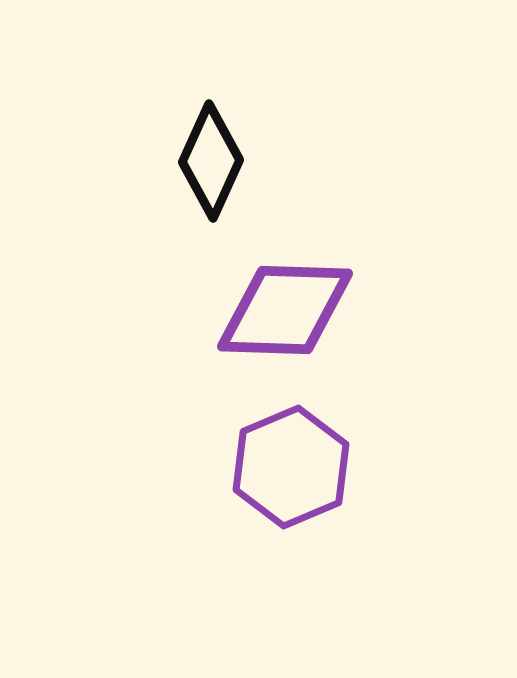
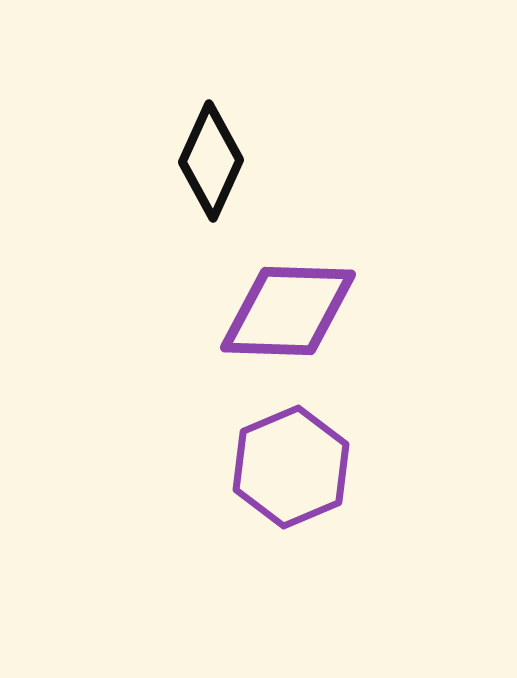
purple diamond: moved 3 px right, 1 px down
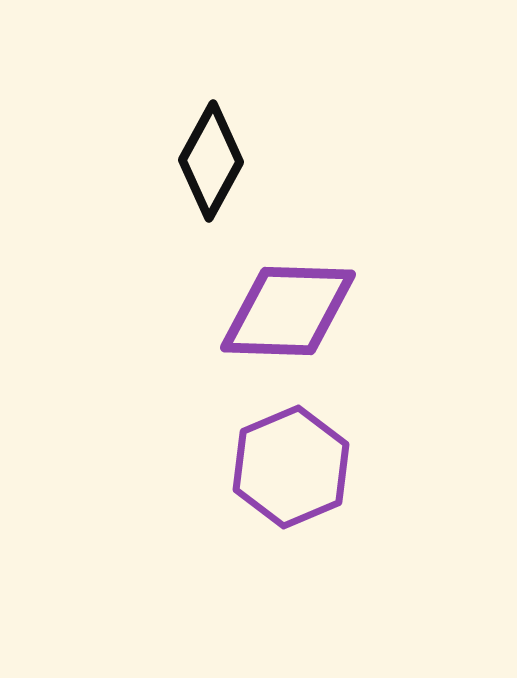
black diamond: rotated 4 degrees clockwise
